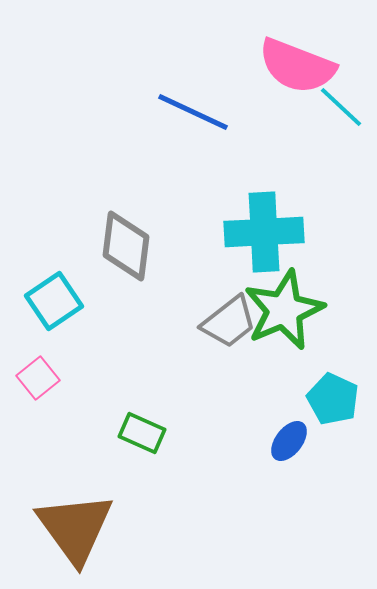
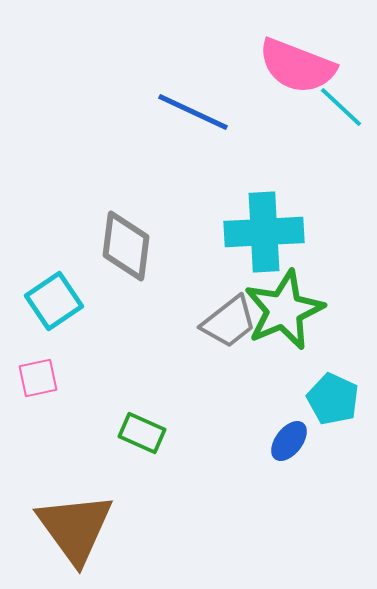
pink square: rotated 27 degrees clockwise
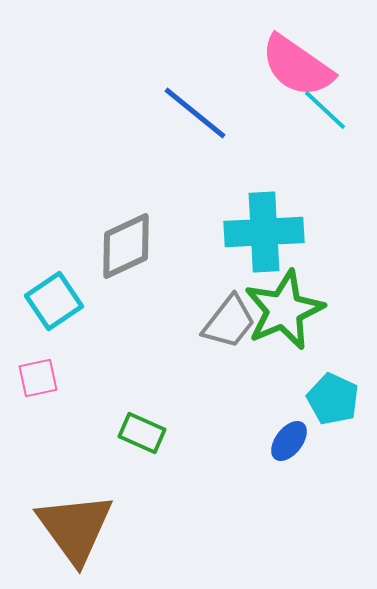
pink semicircle: rotated 14 degrees clockwise
cyan line: moved 16 px left, 3 px down
blue line: moved 2 px right, 1 px down; rotated 14 degrees clockwise
gray diamond: rotated 58 degrees clockwise
gray trapezoid: rotated 14 degrees counterclockwise
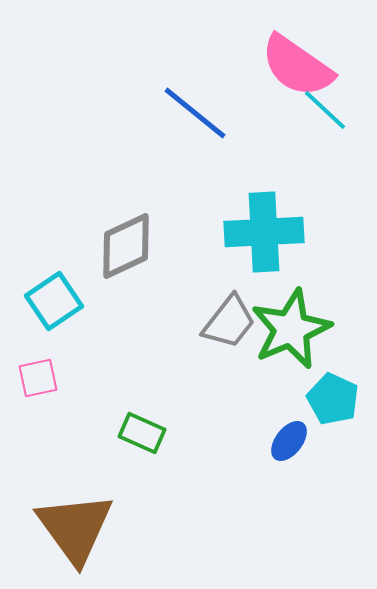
green star: moved 7 px right, 19 px down
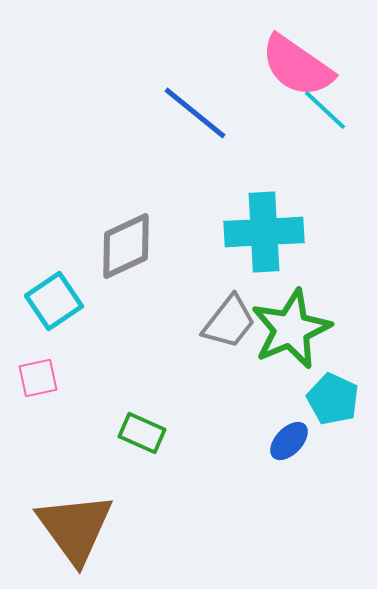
blue ellipse: rotated 6 degrees clockwise
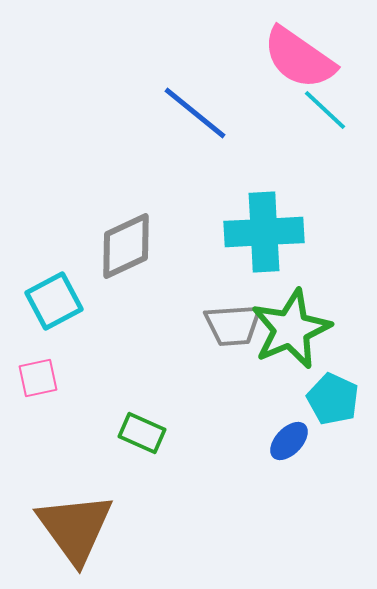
pink semicircle: moved 2 px right, 8 px up
cyan square: rotated 6 degrees clockwise
gray trapezoid: moved 4 px right, 3 px down; rotated 48 degrees clockwise
